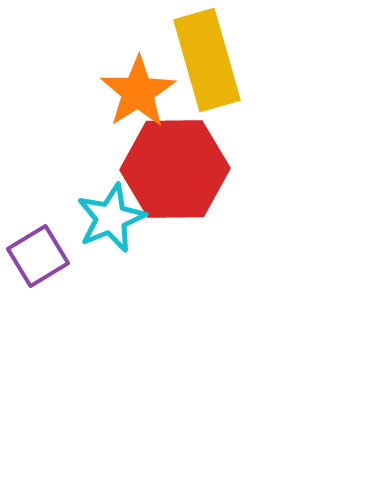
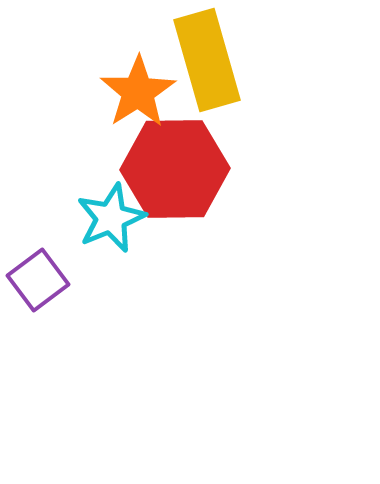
purple square: moved 24 px down; rotated 6 degrees counterclockwise
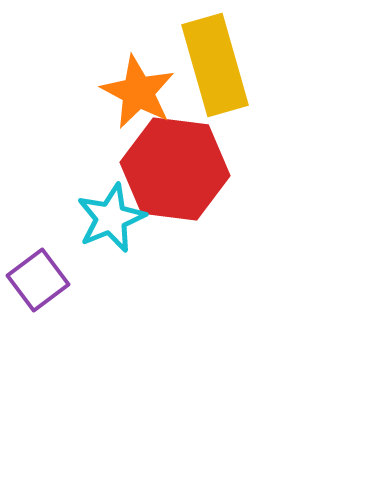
yellow rectangle: moved 8 px right, 5 px down
orange star: rotated 12 degrees counterclockwise
red hexagon: rotated 8 degrees clockwise
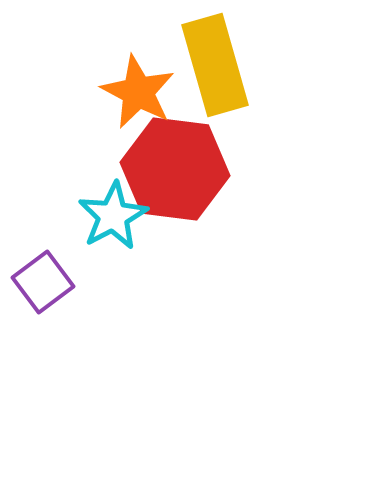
cyan star: moved 2 px right, 2 px up; rotated 6 degrees counterclockwise
purple square: moved 5 px right, 2 px down
